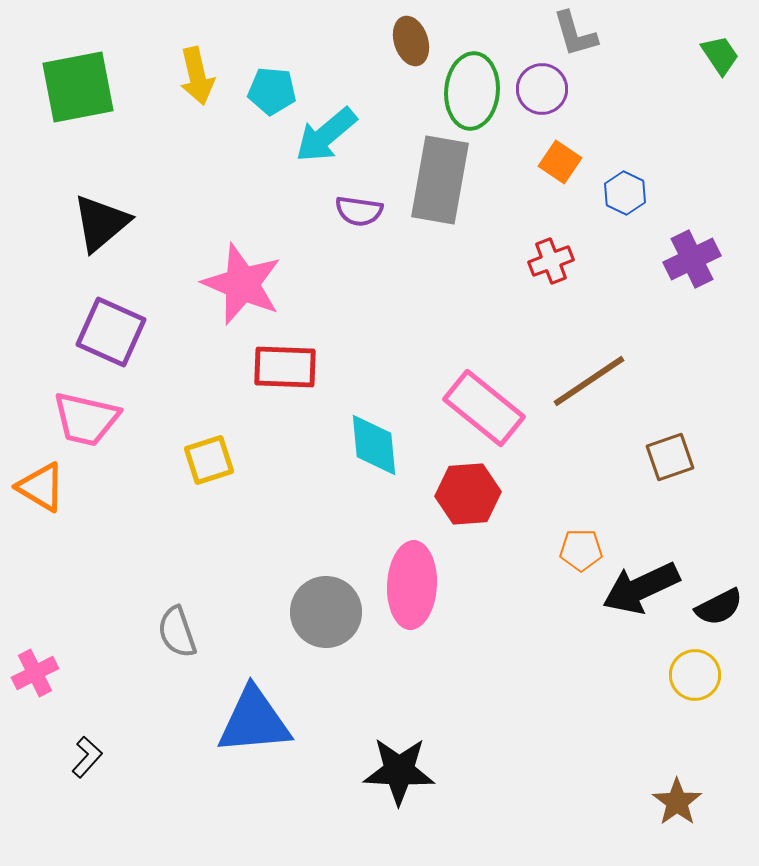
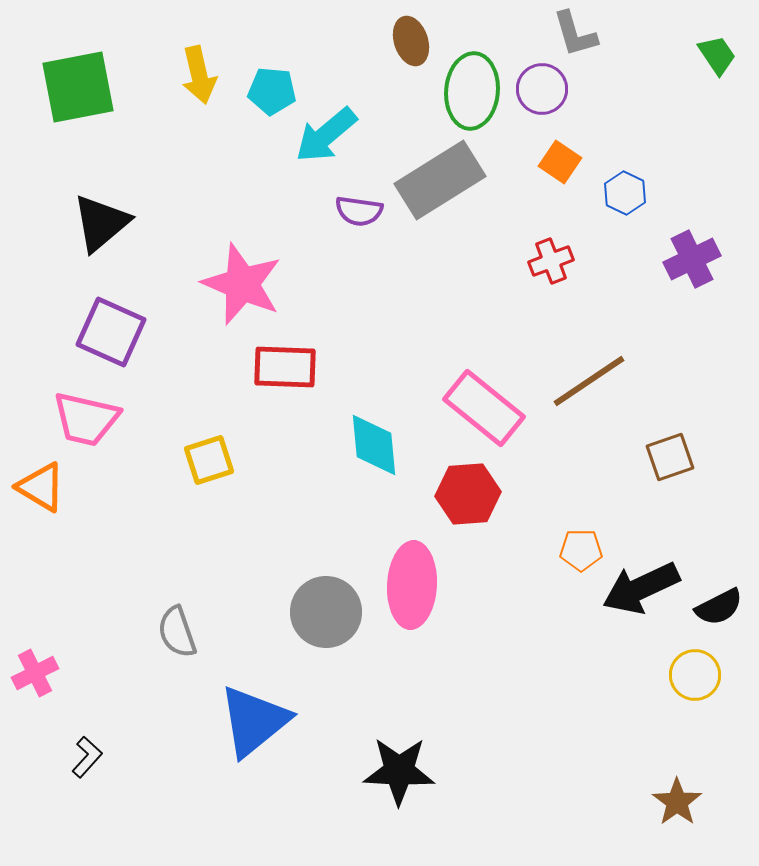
green trapezoid: moved 3 px left
yellow arrow: moved 2 px right, 1 px up
gray rectangle: rotated 48 degrees clockwise
blue triangle: rotated 34 degrees counterclockwise
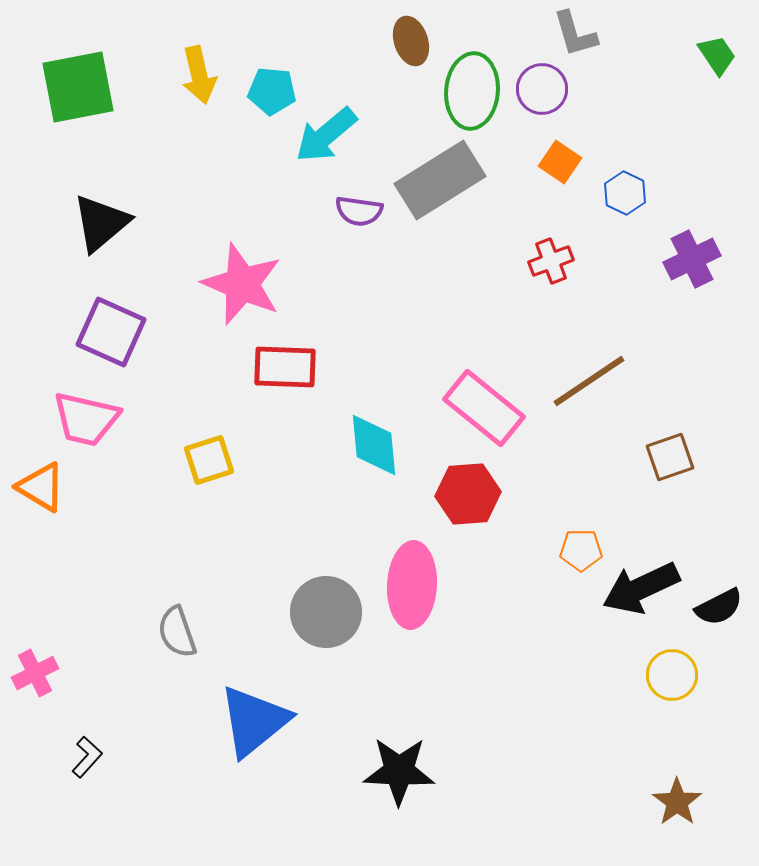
yellow circle: moved 23 px left
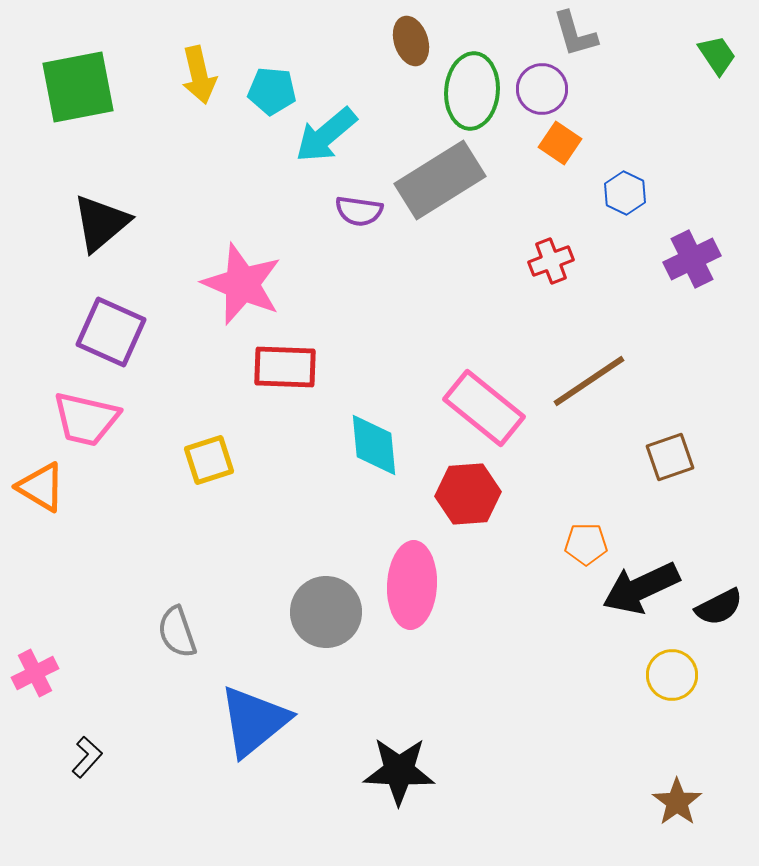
orange square: moved 19 px up
orange pentagon: moved 5 px right, 6 px up
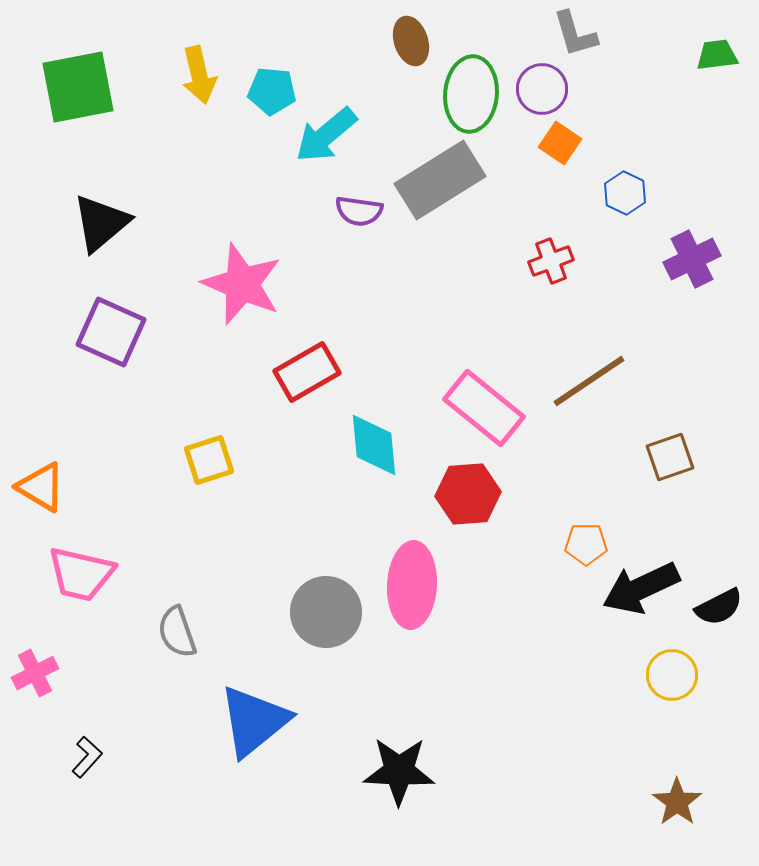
green trapezoid: rotated 63 degrees counterclockwise
green ellipse: moved 1 px left, 3 px down
red rectangle: moved 22 px right, 5 px down; rotated 32 degrees counterclockwise
pink trapezoid: moved 5 px left, 155 px down
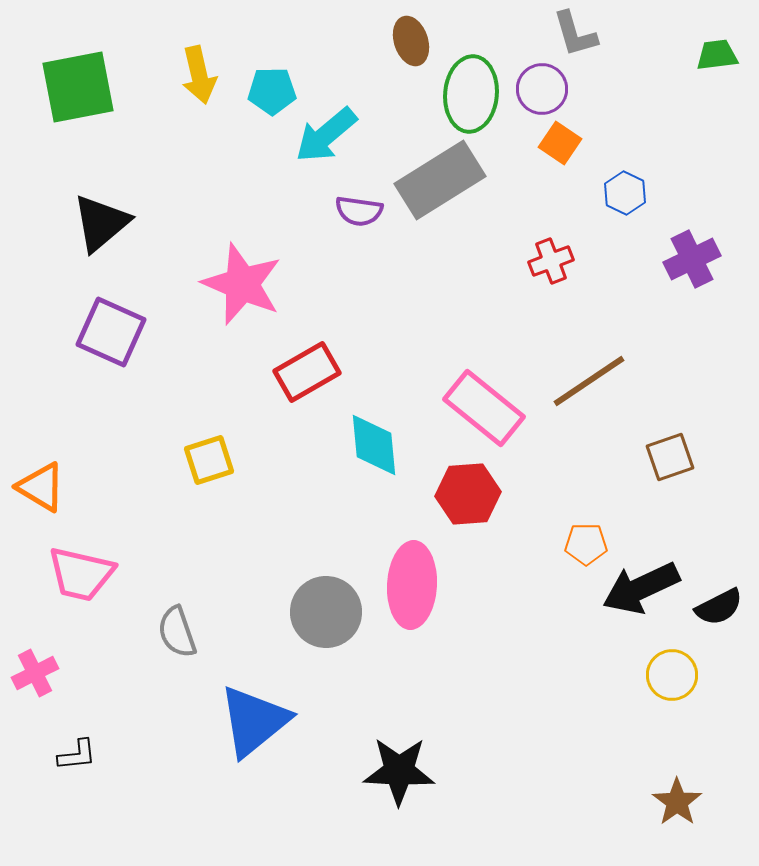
cyan pentagon: rotated 6 degrees counterclockwise
black L-shape: moved 10 px left, 2 px up; rotated 42 degrees clockwise
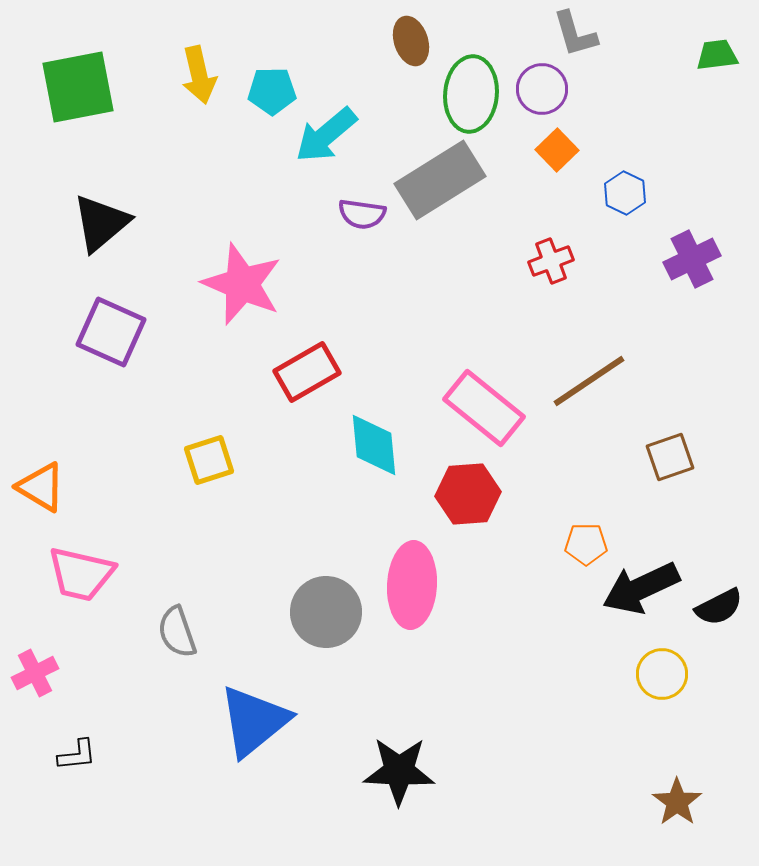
orange square: moved 3 px left, 7 px down; rotated 12 degrees clockwise
purple semicircle: moved 3 px right, 3 px down
yellow circle: moved 10 px left, 1 px up
